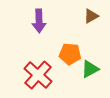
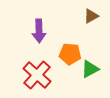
purple arrow: moved 10 px down
red cross: moved 1 px left
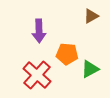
orange pentagon: moved 3 px left
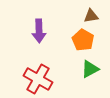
brown triangle: rotated 21 degrees clockwise
orange pentagon: moved 16 px right, 14 px up; rotated 25 degrees clockwise
red cross: moved 1 px right, 4 px down; rotated 12 degrees counterclockwise
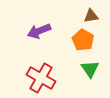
purple arrow: rotated 70 degrees clockwise
green triangle: rotated 36 degrees counterclockwise
red cross: moved 3 px right, 1 px up
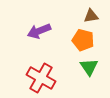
orange pentagon: rotated 15 degrees counterclockwise
green triangle: moved 1 px left, 2 px up
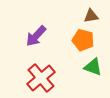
purple arrow: moved 3 px left, 5 px down; rotated 25 degrees counterclockwise
green triangle: moved 4 px right; rotated 36 degrees counterclockwise
red cross: rotated 20 degrees clockwise
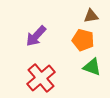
green triangle: moved 1 px left
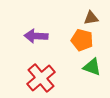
brown triangle: moved 2 px down
purple arrow: rotated 50 degrees clockwise
orange pentagon: moved 1 px left
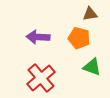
brown triangle: moved 1 px left, 4 px up
purple arrow: moved 2 px right, 1 px down
orange pentagon: moved 3 px left, 2 px up
